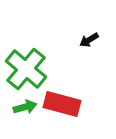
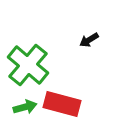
green cross: moved 2 px right, 4 px up
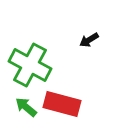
green cross: moved 2 px right; rotated 12 degrees counterclockwise
green arrow: moved 1 px right; rotated 125 degrees counterclockwise
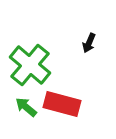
black arrow: moved 3 px down; rotated 36 degrees counterclockwise
green cross: rotated 12 degrees clockwise
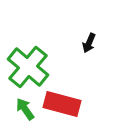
green cross: moved 2 px left, 2 px down
green arrow: moved 1 px left, 2 px down; rotated 15 degrees clockwise
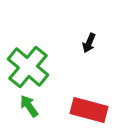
red rectangle: moved 27 px right, 6 px down
green arrow: moved 4 px right, 3 px up
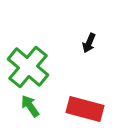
green arrow: moved 1 px right
red rectangle: moved 4 px left, 1 px up
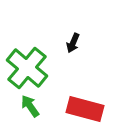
black arrow: moved 16 px left
green cross: moved 1 px left, 1 px down
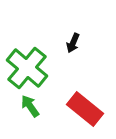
red rectangle: rotated 24 degrees clockwise
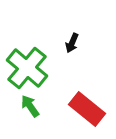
black arrow: moved 1 px left
red rectangle: moved 2 px right
